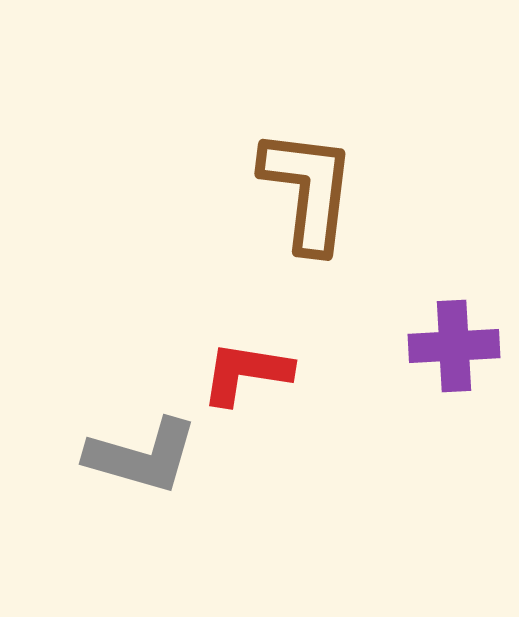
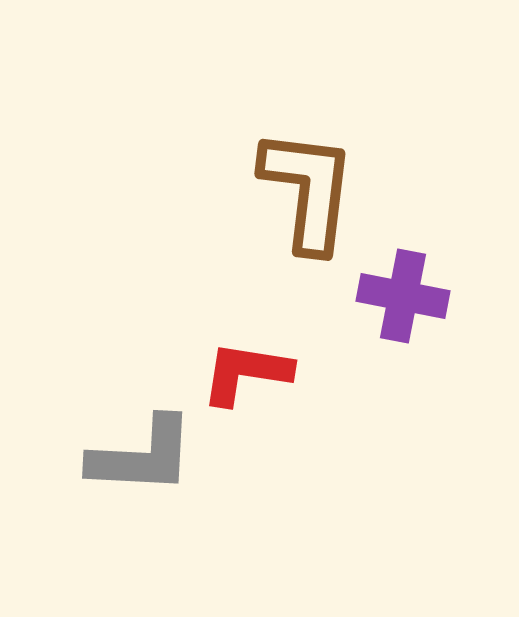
purple cross: moved 51 px left, 50 px up; rotated 14 degrees clockwise
gray L-shape: rotated 13 degrees counterclockwise
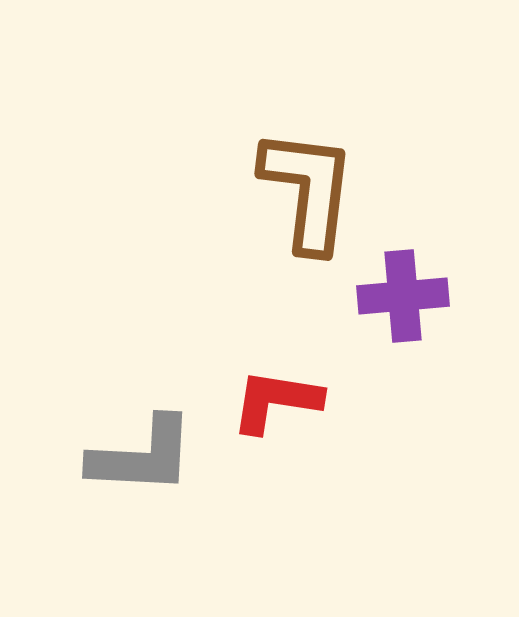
purple cross: rotated 16 degrees counterclockwise
red L-shape: moved 30 px right, 28 px down
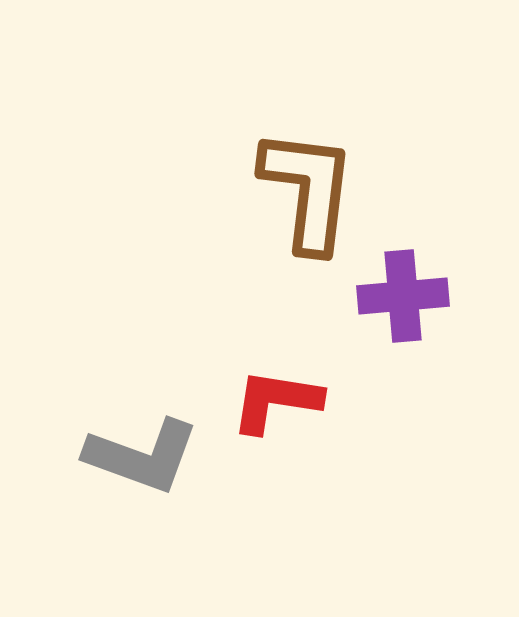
gray L-shape: rotated 17 degrees clockwise
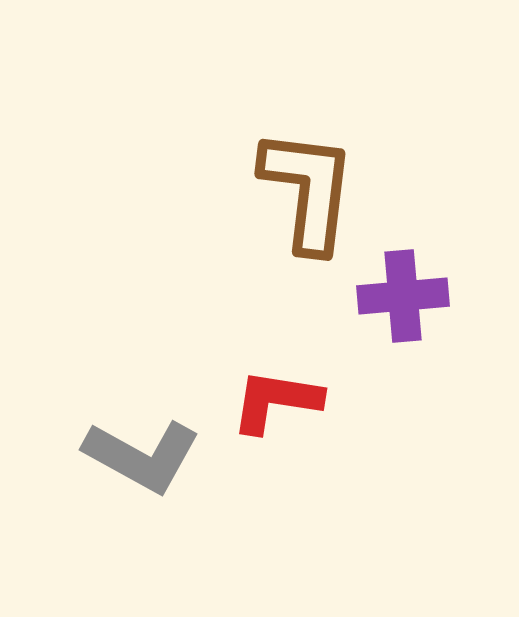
gray L-shape: rotated 9 degrees clockwise
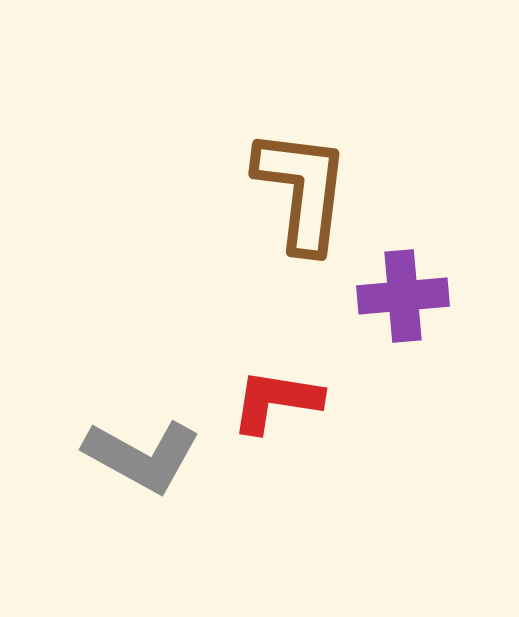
brown L-shape: moved 6 px left
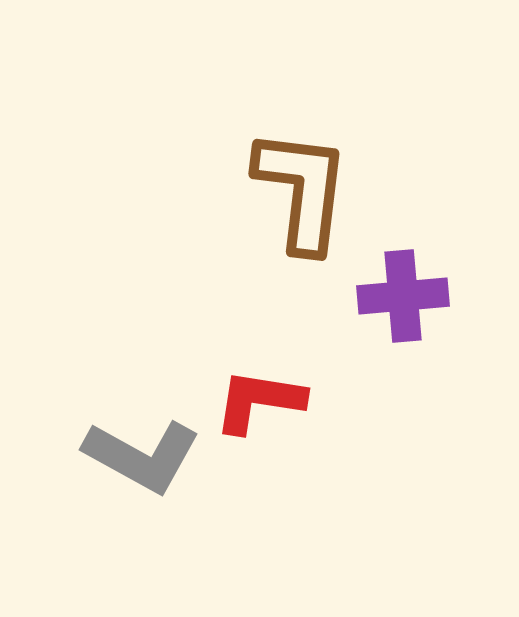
red L-shape: moved 17 px left
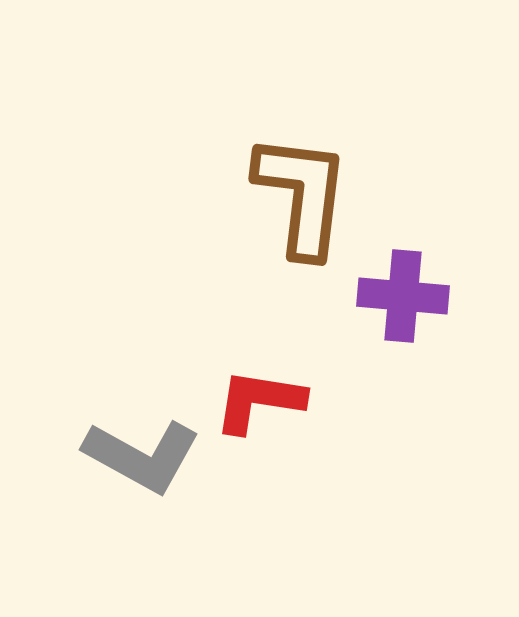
brown L-shape: moved 5 px down
purple cross: rotated 10 degrees clockwise
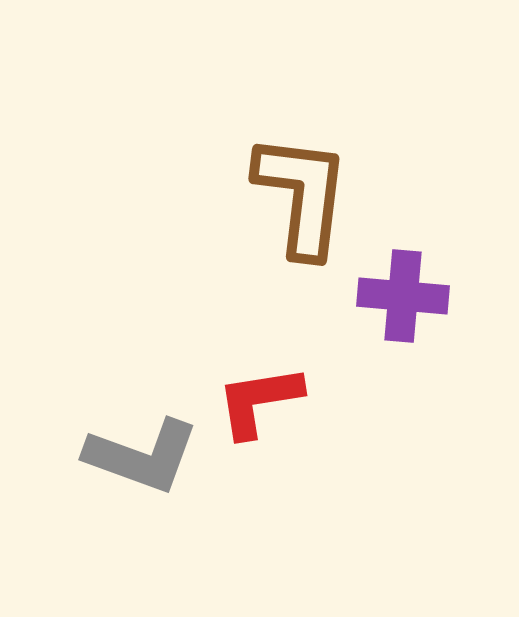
red L-shape: rotated 18 degrees counterclockwise
gray L-shape: rotated 9 degrees counterclockwise
